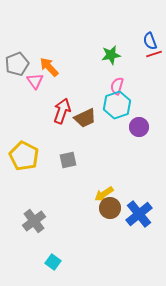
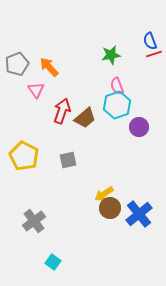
pink triangle: moved 1 px right, 9 px down
pink semicircle: rotated 36 degrees counterclockwise
brown trapezoid: rotated 15 degrees counterclockwise
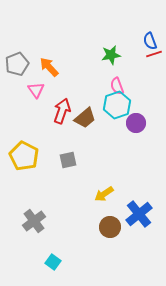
purple circle: moved 3 px left, 4 px up
brown circle: moved 19 px down
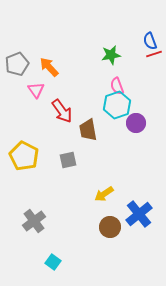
red arrow: rotated 125 degrees clockwise
brown trapezoid: moved 3 px right, 12 px down; rotated 120 degrees clockwise
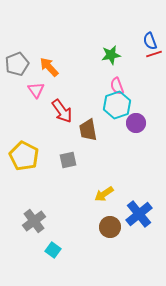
cyan square: moved 12 px up
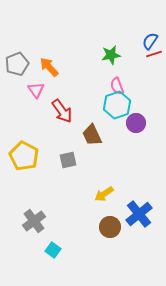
blue semicircle: rotated 54 degrees clockwise
brown trapezoid: moved 4 px right, 5 px down; rotated 15 degrees counterclockwise
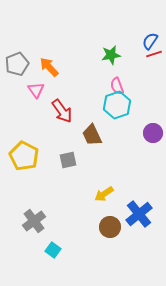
purple circle: moved 17 px right, 10 px down
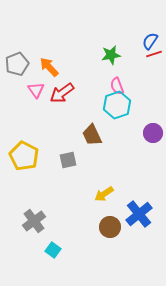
red arrow: moved 18 px up; rotated 90 degrees clockwise
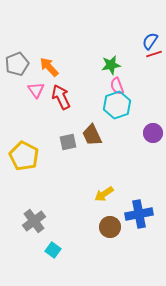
green star: moved 10 px down
red arrow: moved 1 px left, 4 px down; rotated 100 degrees clockwise
gray square: moved 18 px up
blue cross: rotated 28 degrees clockwise
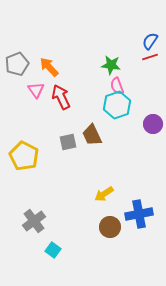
red line: moved 4 px left, 3 px down
green star: rotated 18 degrees clockwise
purple circle: moved 9 px up
